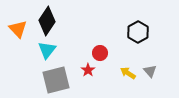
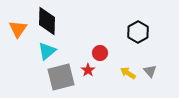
black diamond: rotated 32 degrees counterclockwise
orange triangle: rotated 18 degrees clockwise
cyan triangle: moved 1 px down; rotated 12 degrees clockwise
gray square: moved 5 px right, 3 px up
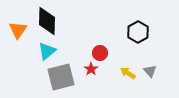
orange triangle: moved 1 px down
red star: moved 3 px right, 1 px up
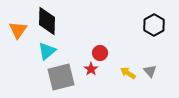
black hexagon: moved 16 px right, 7 px up
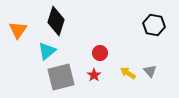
black diamond: moved 9 px right; rotated 16 degrees clockwise
black hexagon: rotated 20 degrees counterclockwise
red star: moved 3 px right, 6 px down
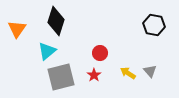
orange triangle: moved 1 px left, 1 px up
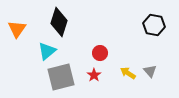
black diamond: moved 3 px right, 1 px down
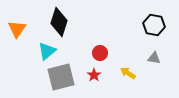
gray triangle: moved 4 px right, 13 px up; rotated 40 degrees counterclockwise
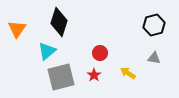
black hexagon: rotated 25 degrees counterclockwise
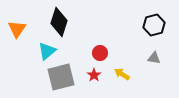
yellow arrow: moved 6 px left, 1 px down
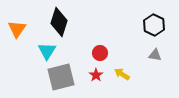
black hexagon: rotated 20 degrees counterclockwise
cyan triangle: rotated 18 degrees counterclockwise
gray triangle: moved 1 px right, 3 px up
red star: moved 2 px right
